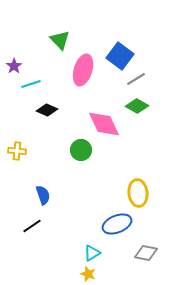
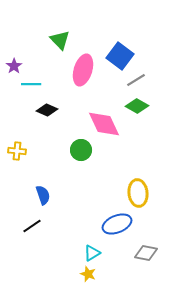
gray line: moved 1 px down
cyan line: rotated 18 degrees clockwise
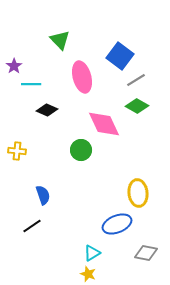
pink ellipse: moved 1 px left, 7 px down; rotated 32 degrees counterclockwise
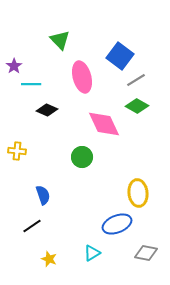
green circle: moved 1 px right, 7 px down
yellow star: moved 39 px left, 15 px up
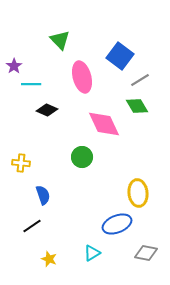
gray line: moved 4 px right
green diamond: rotated 30 degrees clockwise
yellow cross: moved 4 px right, 12 px down
